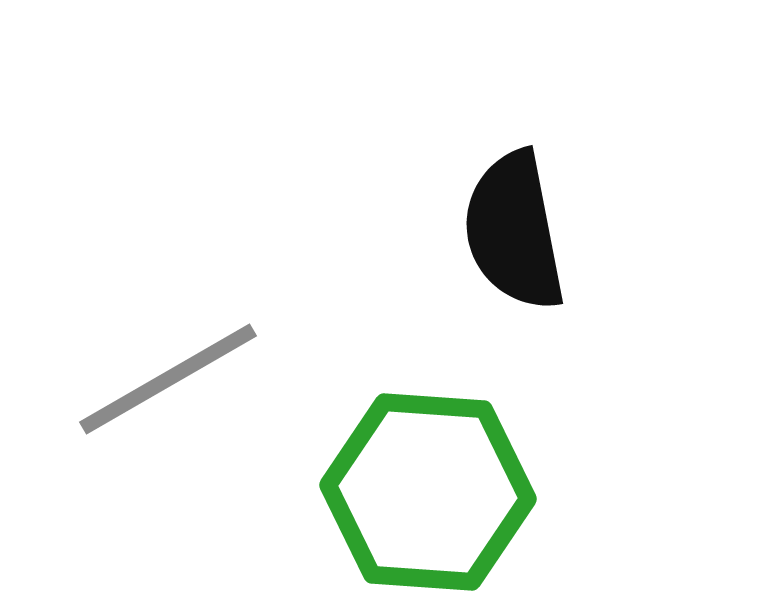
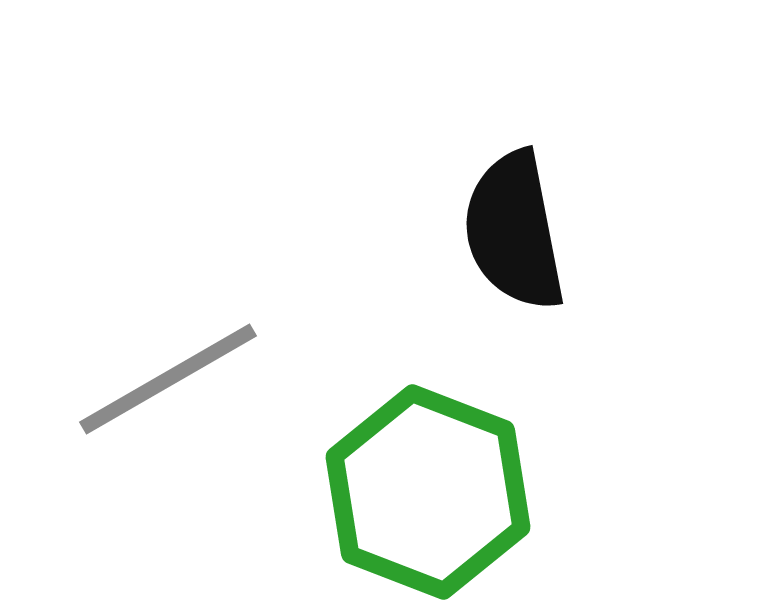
green hexagon: rotated 17 degrees clockwise
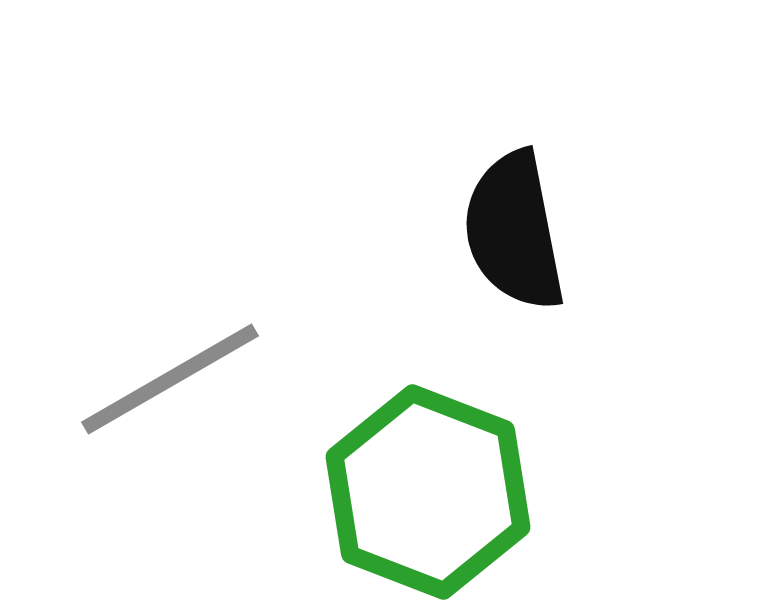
gray line: moved 2 px right
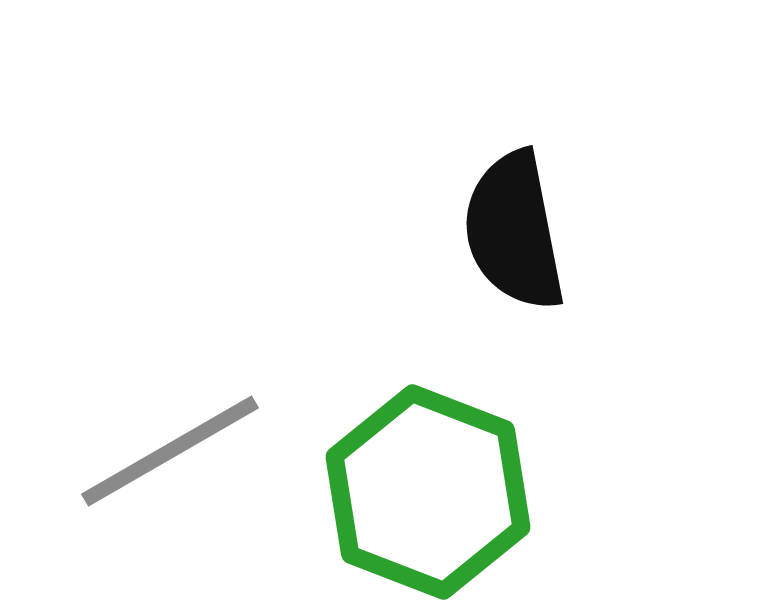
gray line: moved 72 px down
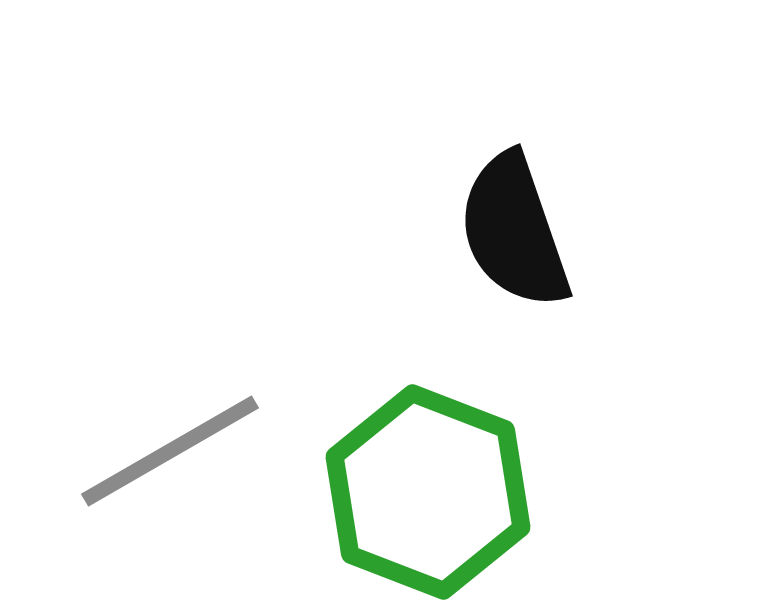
black semicircle: rotated 8 degrees counterclockwise
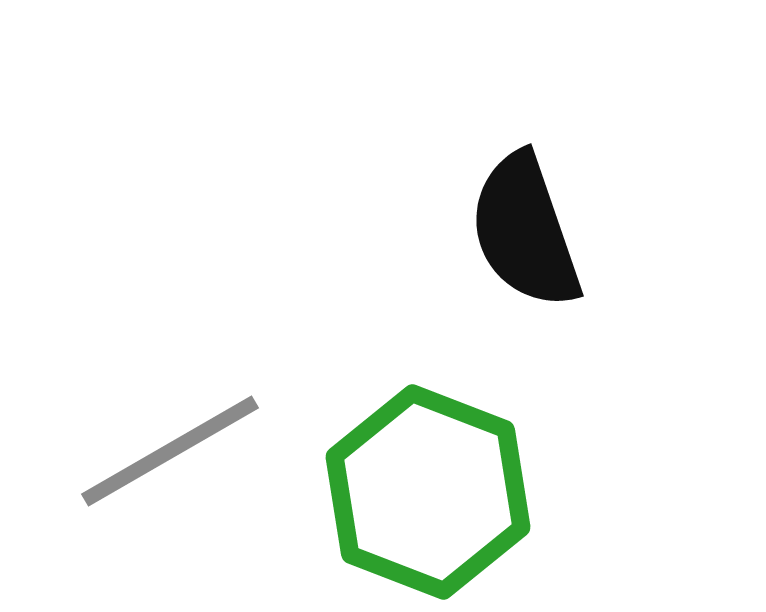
black semicircle: moved 11 px right
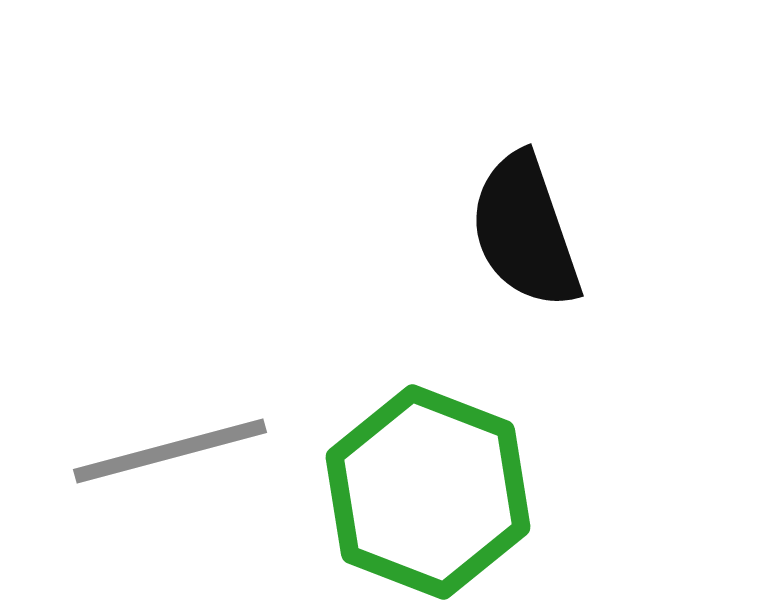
gray line: rotated 15 degrees clockwise
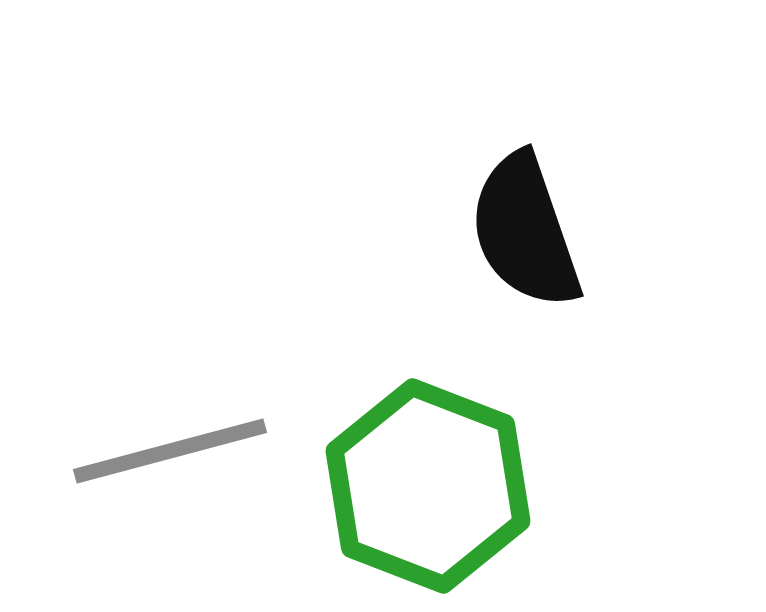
green hexagon: moved 6 px up
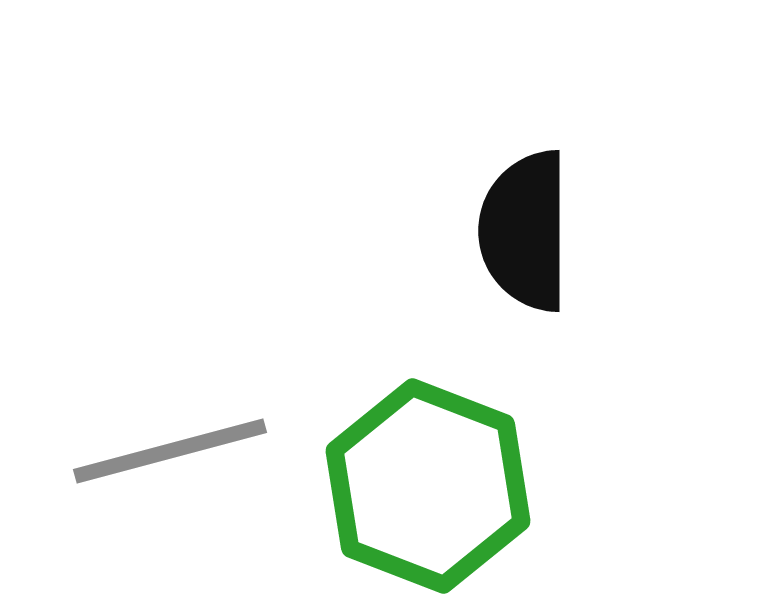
black semicircle: rotated 19 degrees clockwise
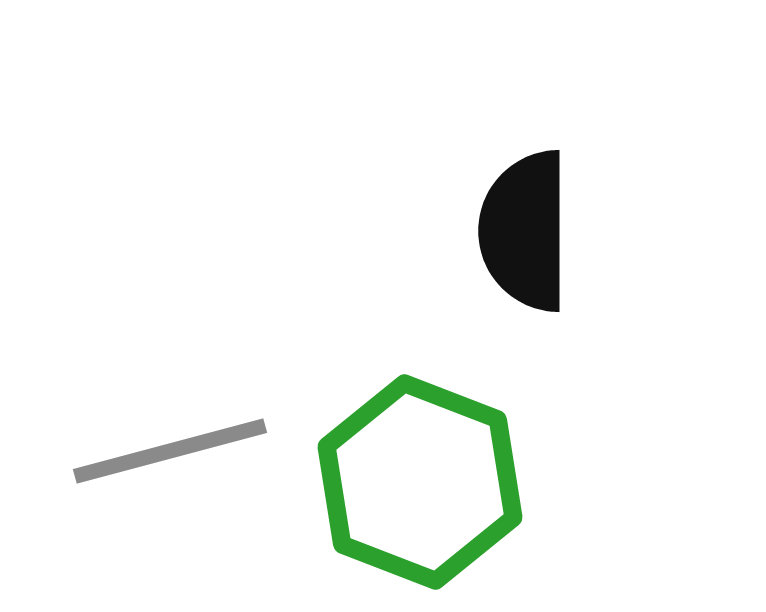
green hexagon: moved 8 px left, 4 px up
